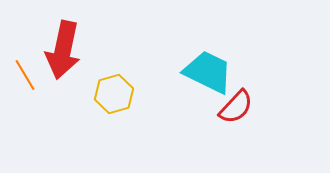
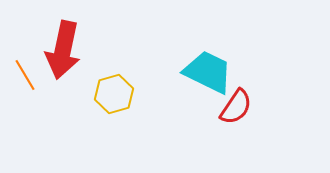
red semicircle: rotated 9 degrees counterclockwise
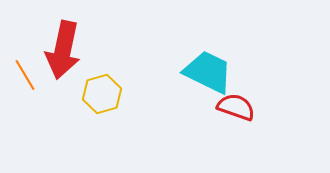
yellow hexagon: moved 12 px left
red semicircle: rotated 105 degrees counterclockwise
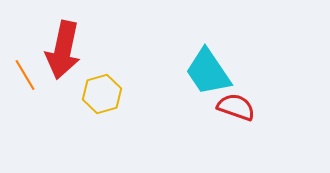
cyan trapezoid: rotated 150 degrees counterclockwise
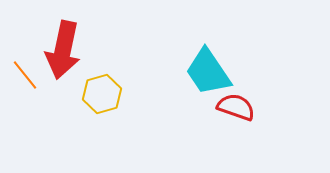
orange line: rotated 8 degrees counterclockwise
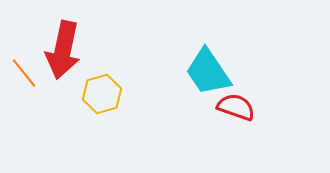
orange line: moved 1 px left, 2 px up
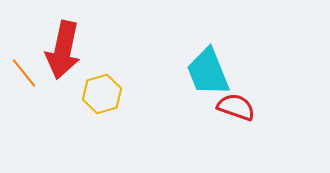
cyan trapezoid: rotated 12 degrees clockwise
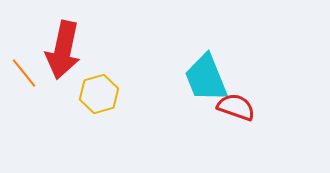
cyan trapezoid: moved 2 px left, 6 px down
yellow hexagon: moved 3 px left
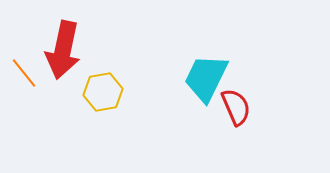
cyan trapezoid: rotated 48 degrees clockwise
yellow hexagon: moved 4 px right, 2 px up; rotated 6 degrees clockwise
red semicircle: rotated 48 degrees clockwise
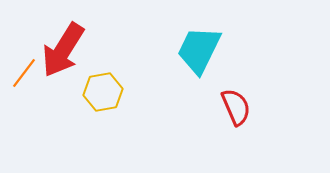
red arrow: rotated 20 degrees clockwise
orange line: rotated 76 degrees clockwise
cyan trapezoid: moved 7 px left, 28 px up
